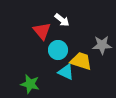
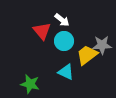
cyan circle: moved 6 px right, 9 px up
yellow trapezoid: moved 6 px right, 6 px up; rotated 55 degrees counterclockwise
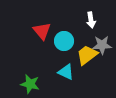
white arrow: moved 29 px right; rotated 42 degrees clockwise
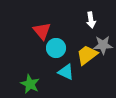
cyan circle: moved 8 px left, 7 px down
gray star: moved 1 px right
green star: rotated 12 degrees clockwise
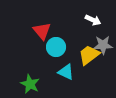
white arrow: moved 2 px right; rotated 56 degrees counterclockwise
cyan circle: moved 1 px up
yellow trapezoid: moved 2 px right
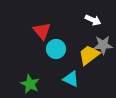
cyan circle: moved 2 px down
cyan triangle: moved 5 px right, 7 px down
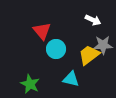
cyan triangle: rotated 12 degrees counterclockwise
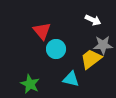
yellow trapezoid: moved 2 px right, 4 px down
